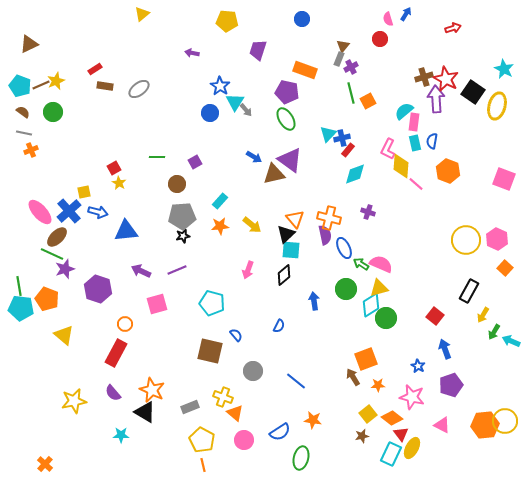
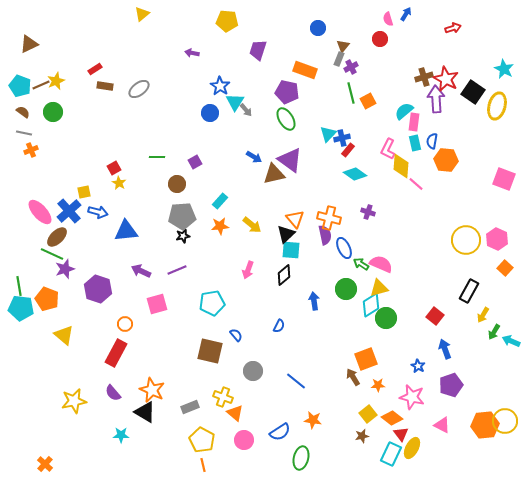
blue circle at (302, 19): moved 16 px right, 9 px down
orange hexagon at (448, 171): moved 2 px left, 11 px up; rotated 15 degrees counterclockwise
cyan diamond at (355, 174): rotated 55 degrees clockwise
cyan pentagon at (212, 303): rotated 25 degrees counterclockwise
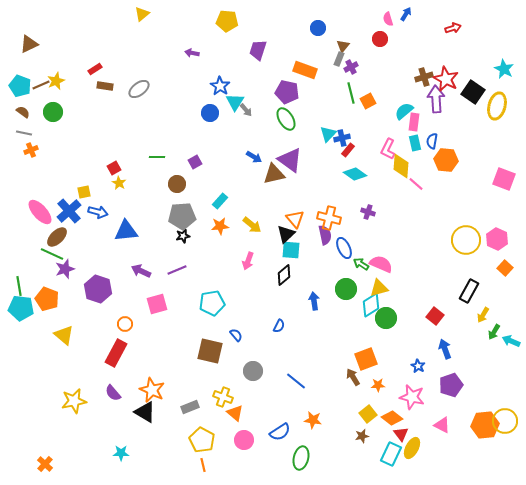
pink arrow at (248, 270): moved 9 px up
cyan star at (121, 435): moved 18 px down
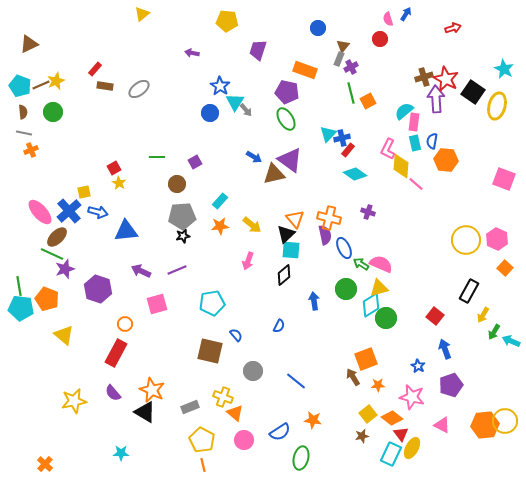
red rectangle at (95, 69): rotated 16 degrees counterclockwise
brown semicircle at (23, 112): rotated 48 degrees clockwise
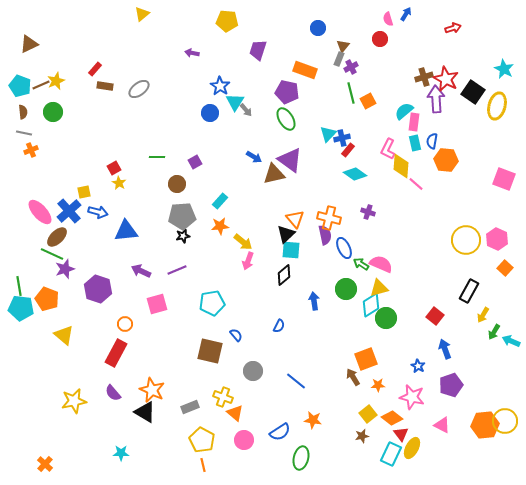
yellow arrow at (252, 225): moved 9 px left, 17 px down
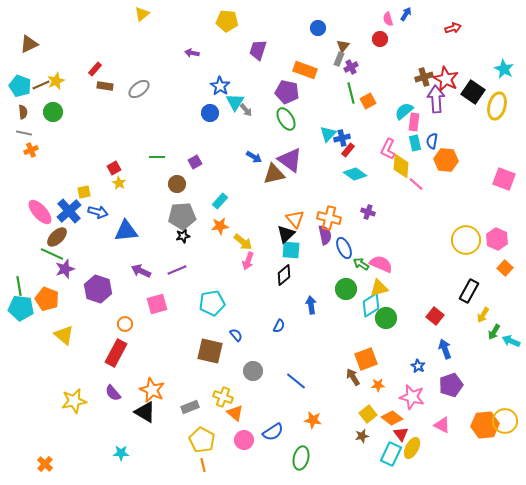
blue arrow at (314, 301): moved 3 px left, 4 px down
blue semicircle at (280, 432): moved 7 px left
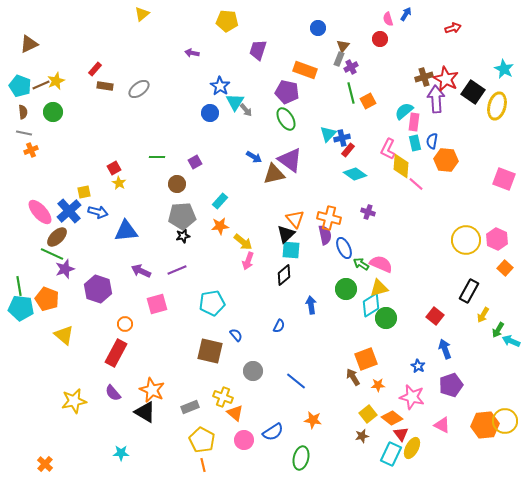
green arrow at (494, 332): moved 4 px right, 2 px up
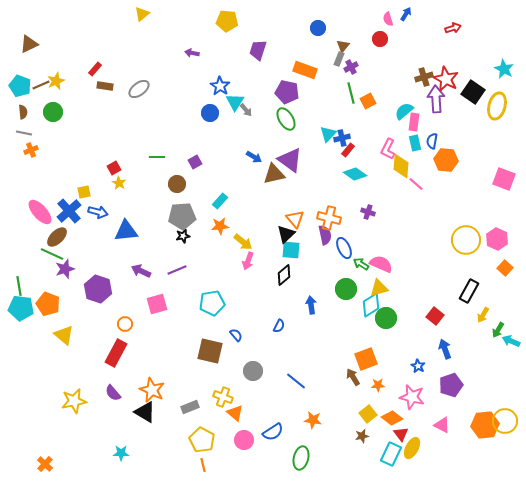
orange pentagon at (47, 299): moved 1 px right, 5 px down
